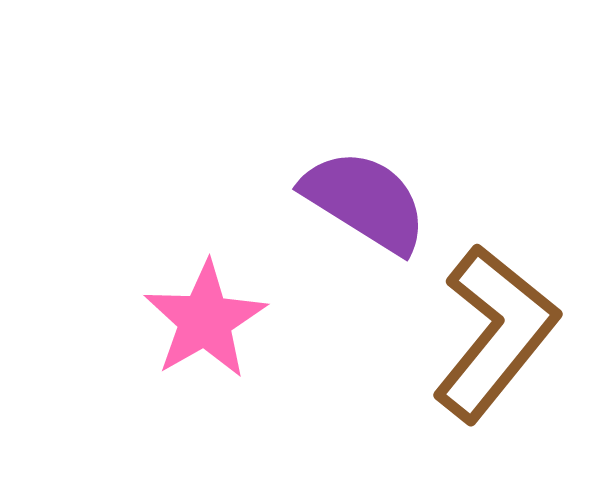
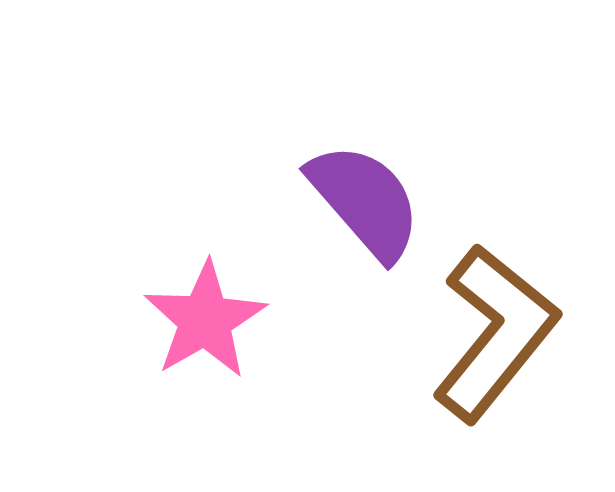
purple semicircle: rotated 17 degrees clockwise
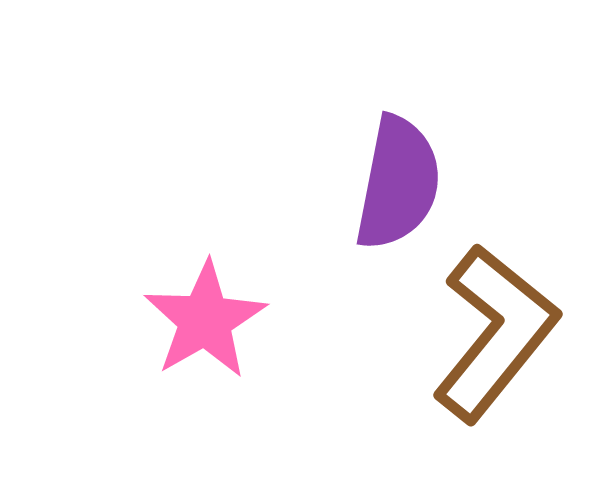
purple semicircle: moved 33 px right, 18 px up; rotated 52 degrees clockwise
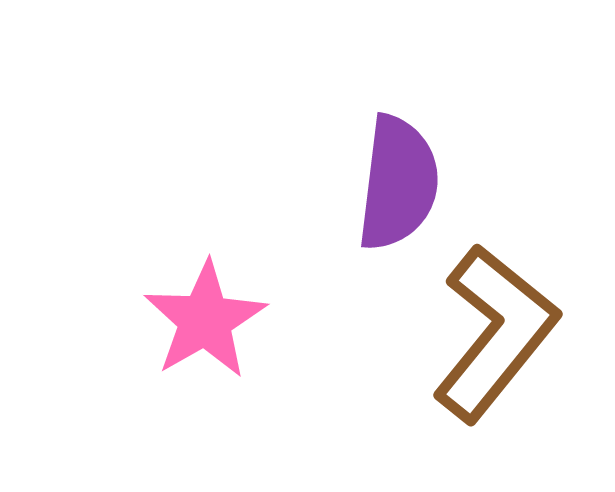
purple semicircle: rotated 4 degrees counterclockwise
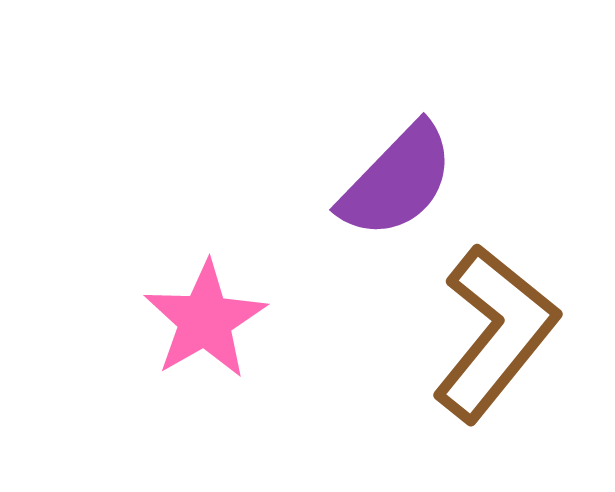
purple semicircle: moved 1 px left, 2 px up; rotated 37 degrees clockwise
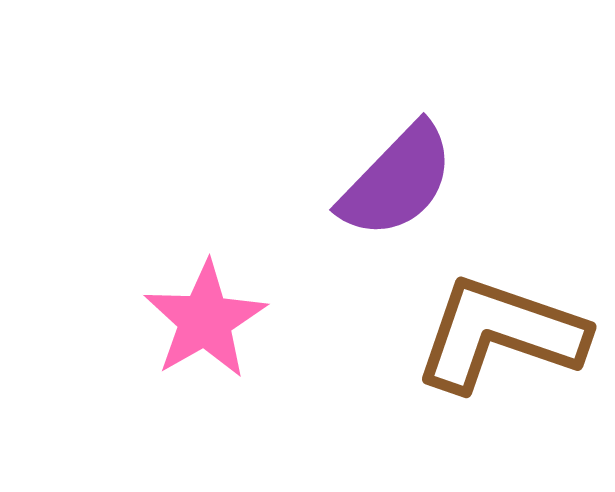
brown L-shape: moved 5 px right, 1 px down; rotated 110 degrees counterclockwise
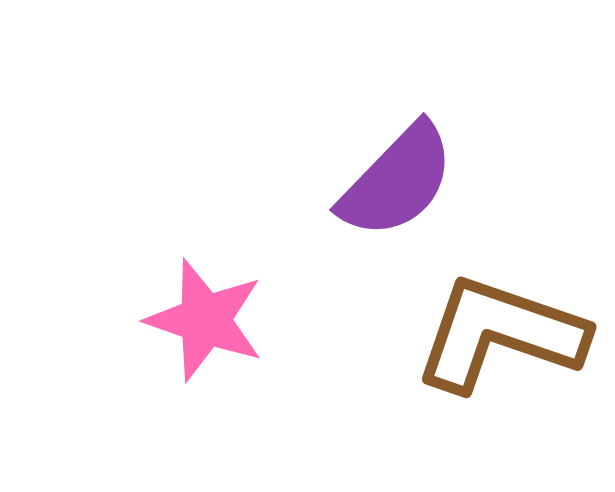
pink star: rotated 23 degrees counterclockwise
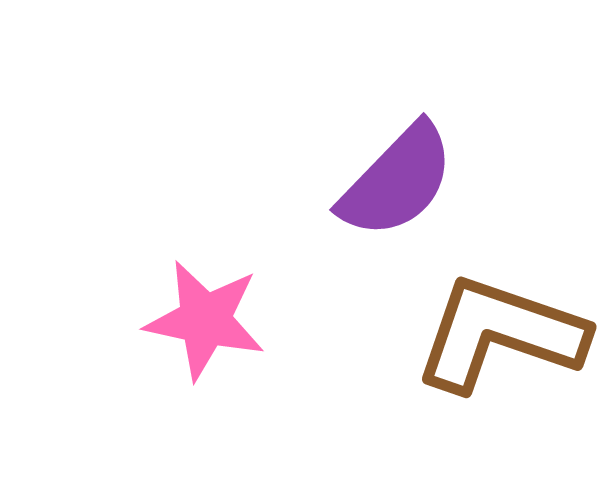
pink star: rotated 7 degrees counterclockwise
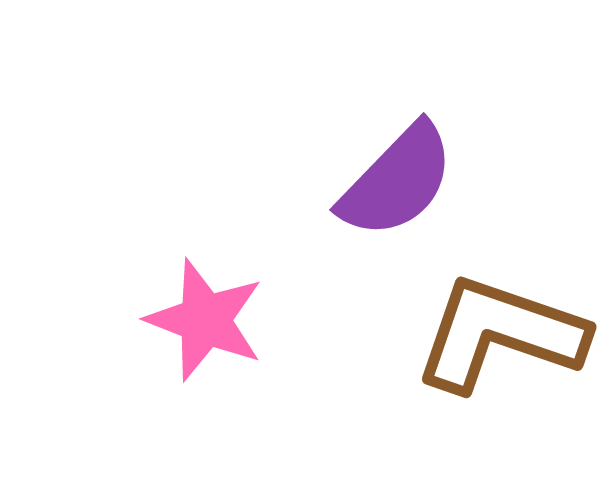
pink star: rotated 9 degrees clockwise
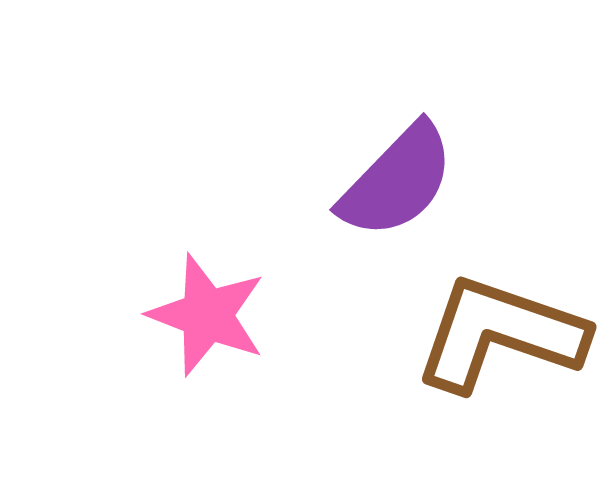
pink star: moved 2 px right, 5 px up
